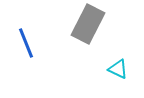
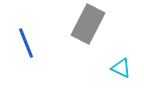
cyan triangle: moved 3 px right, 1 px up
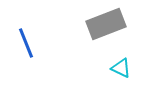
gray rectangle: moved 18 px right; rotated 42 degrees clockwise
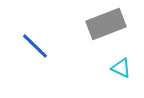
blue line: moved 9 px right, 3 px down; rotated 24 degrees counterclockwise
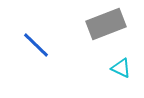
blue line: moved 1 px right, 1 px up
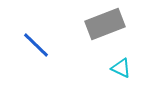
gray rectangle: moved 1 px left
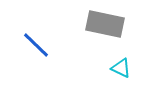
gray rectangle: rotated 33 degrees clockwise
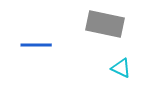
blue line: rotated 44 degrees counterclockwise
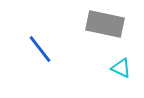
blue line: moved 4 px right, 4 px down; rotated 52 degrees clockwise
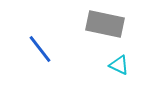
cyan triangle: moved 2 px left, 3 px up
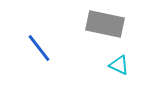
blue line: moved 1 px left, 1 px up
